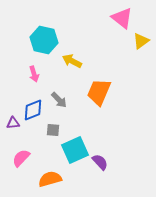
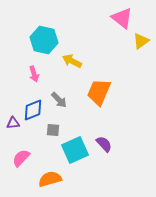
purple semicircle: moved 4 px right, 18 px up
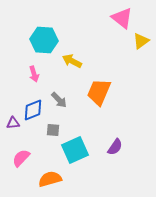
cyan hexagon: rotated 8 degrees counterclockwise
purple semicircle: moved 11 px right, 3 px down; rotated 78 degrees clockwise
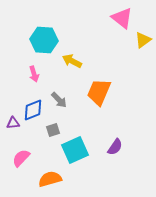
yellow triangle: moved 2 px right, 1 px up
gray square: rotated 24 degrees counterclockwise
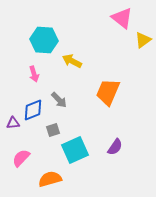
orange trapezoid: moved 9 px right
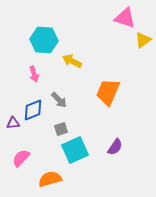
pink triangle: moved 3 px right; rotated 20 degrees counterclockwise
gray square: moved 8 px right, 1 px up
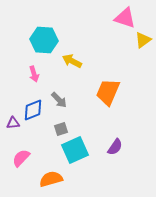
orange semicircle: moved 1 px right
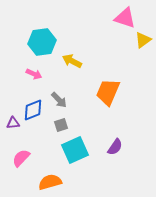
cyan hexagon: moved 2 px left, 2 px down; rotated 12 degrees counterclockwise
pink arrow: rotated 49 degrees counterclockwise
gray square: moved 4 px up
orange semicircle: moved 1 px left, 3 px down
